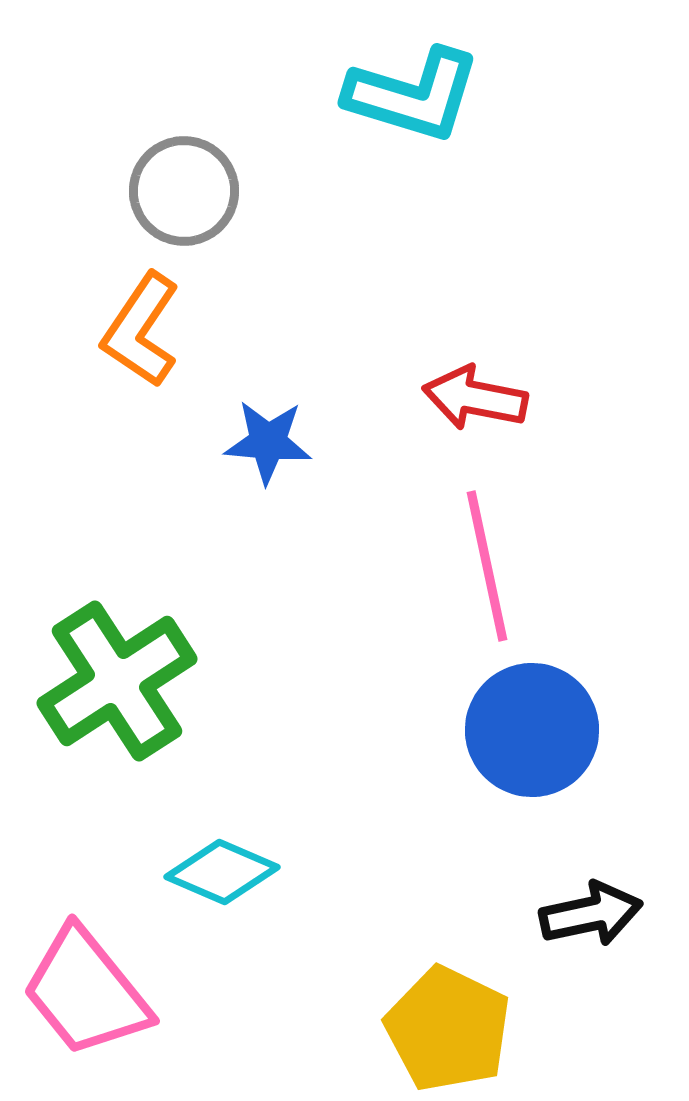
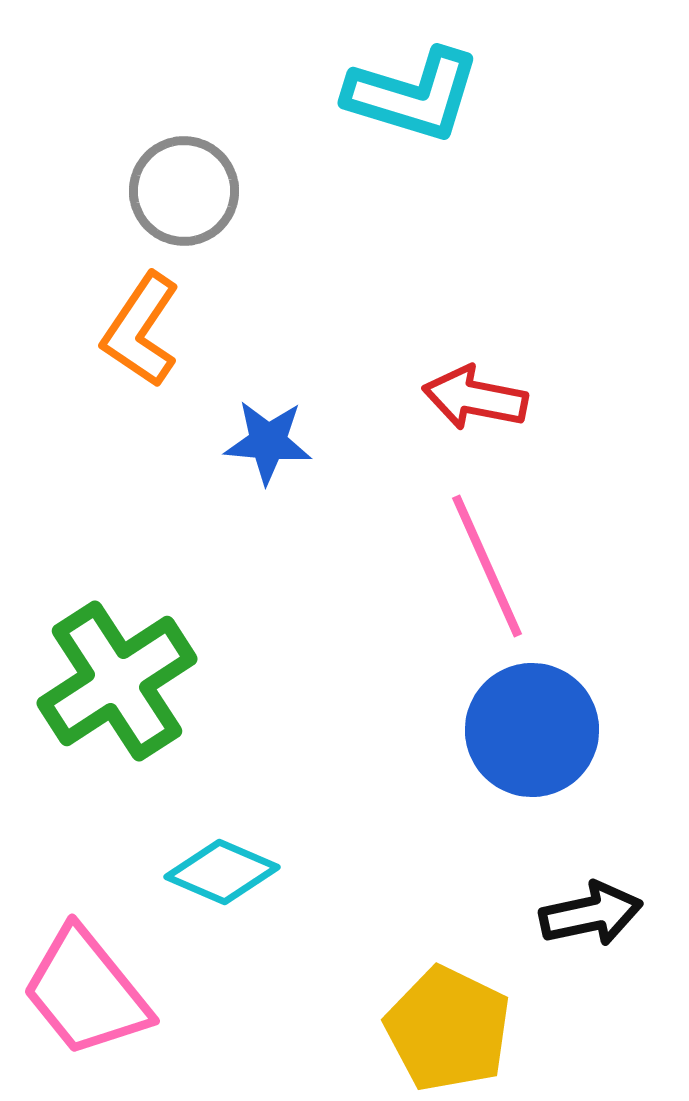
pink line: rotated 12 degrees counterclockwise
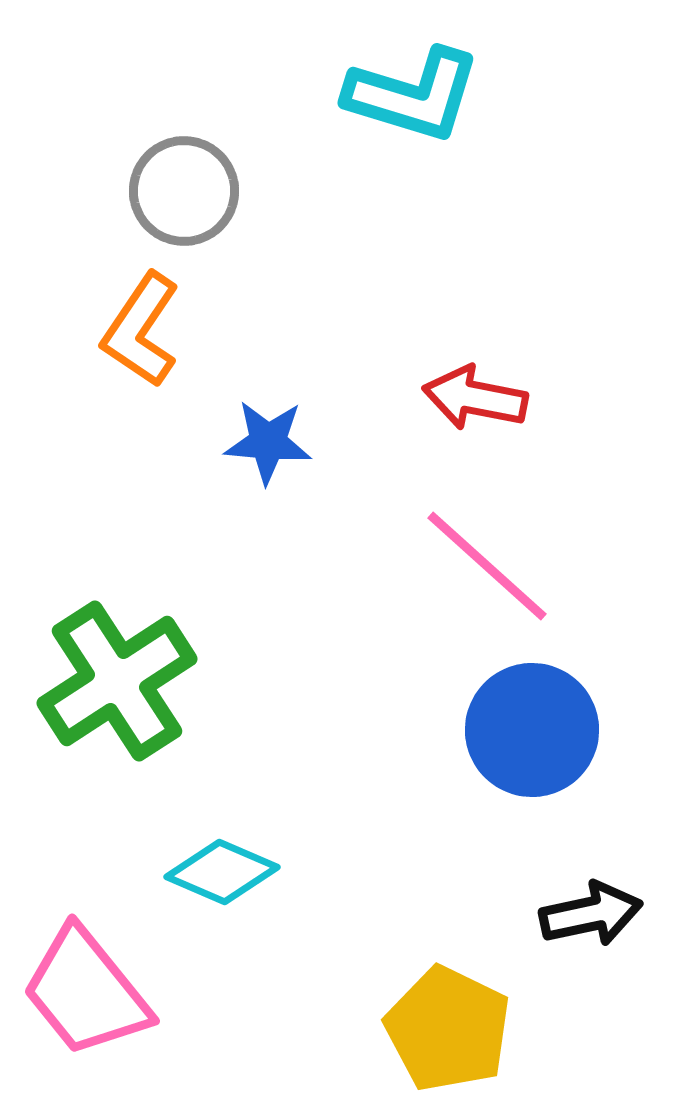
pink line: rotated 24 degrees counterclockwise
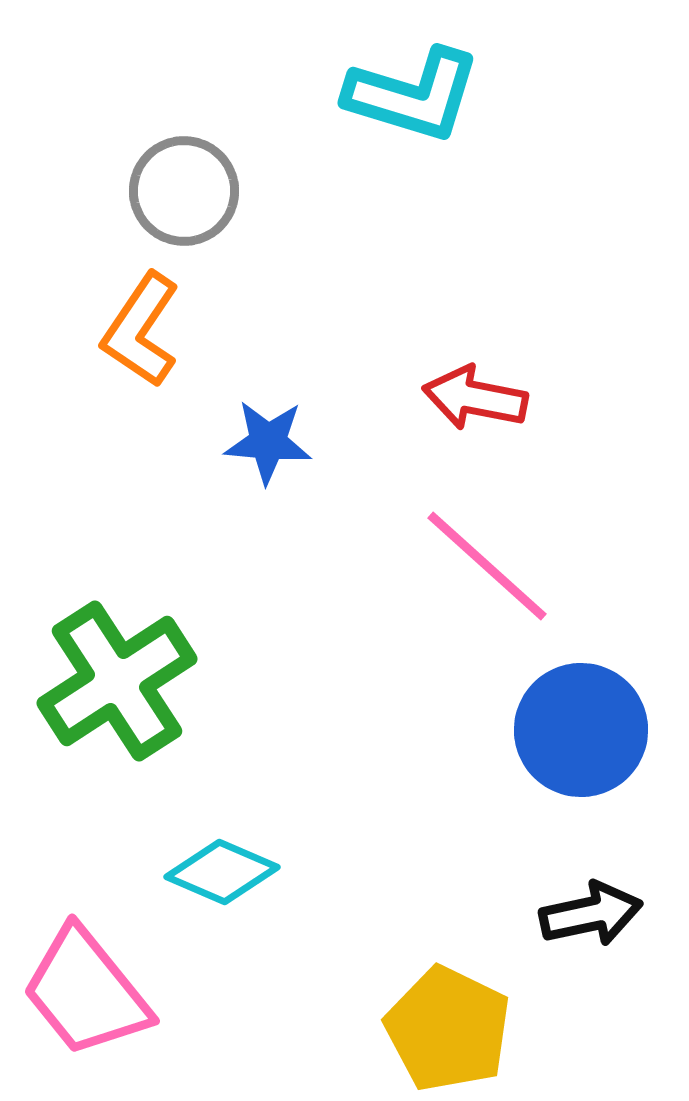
blue circle: moved 49 px right
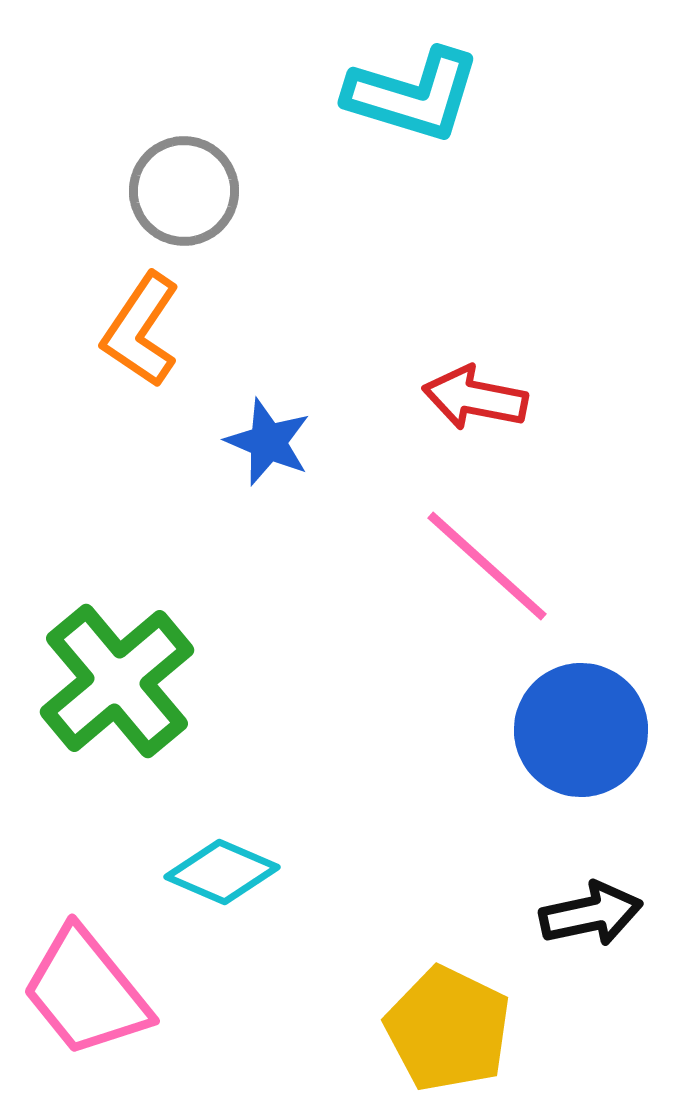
blue star: rotated 18 degrees clockwise
green cross: rotated 7 degrees counterclockwise
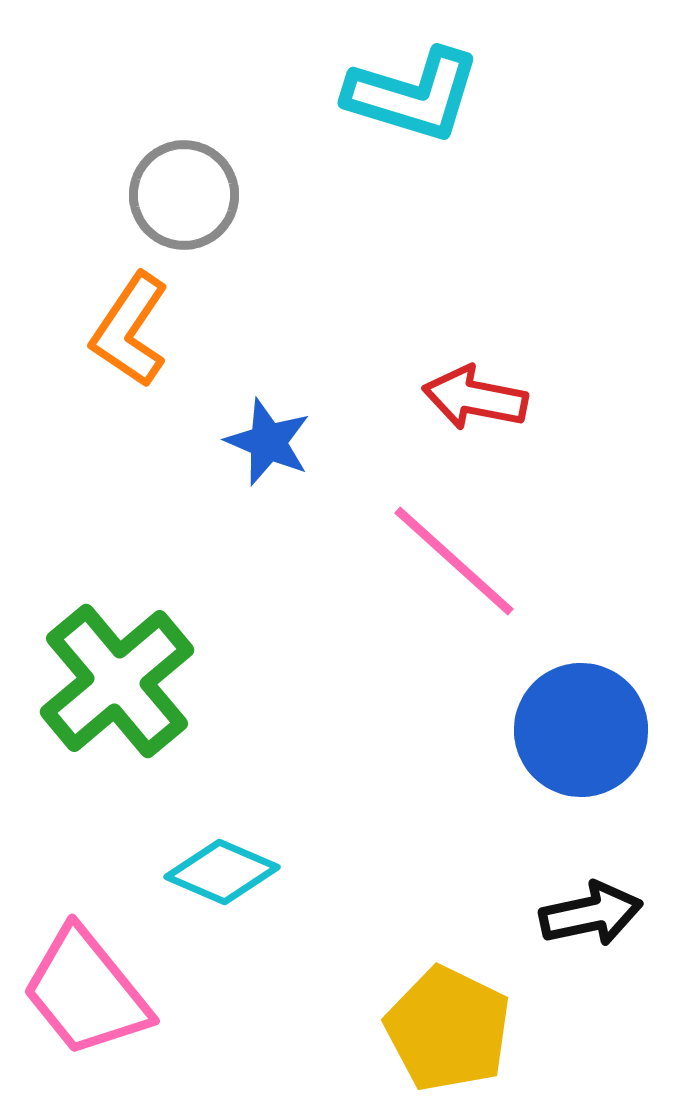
gray circle: moved 4 px down
orange L-shape: moved 11 px left
pink line: moved 33 px left, 5 px up
